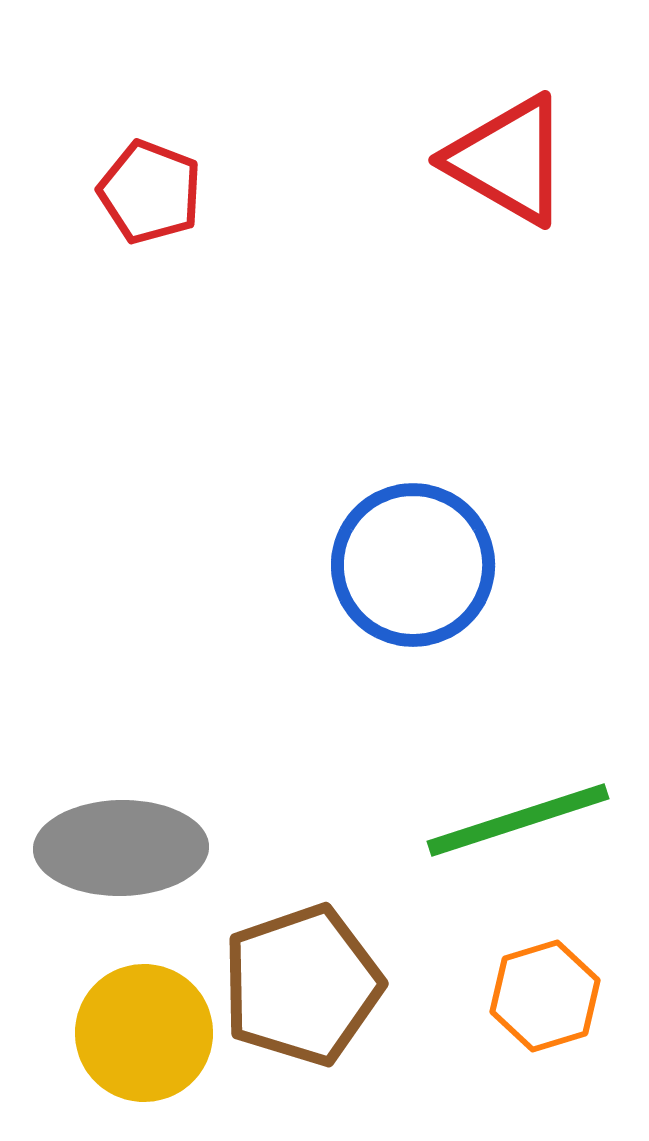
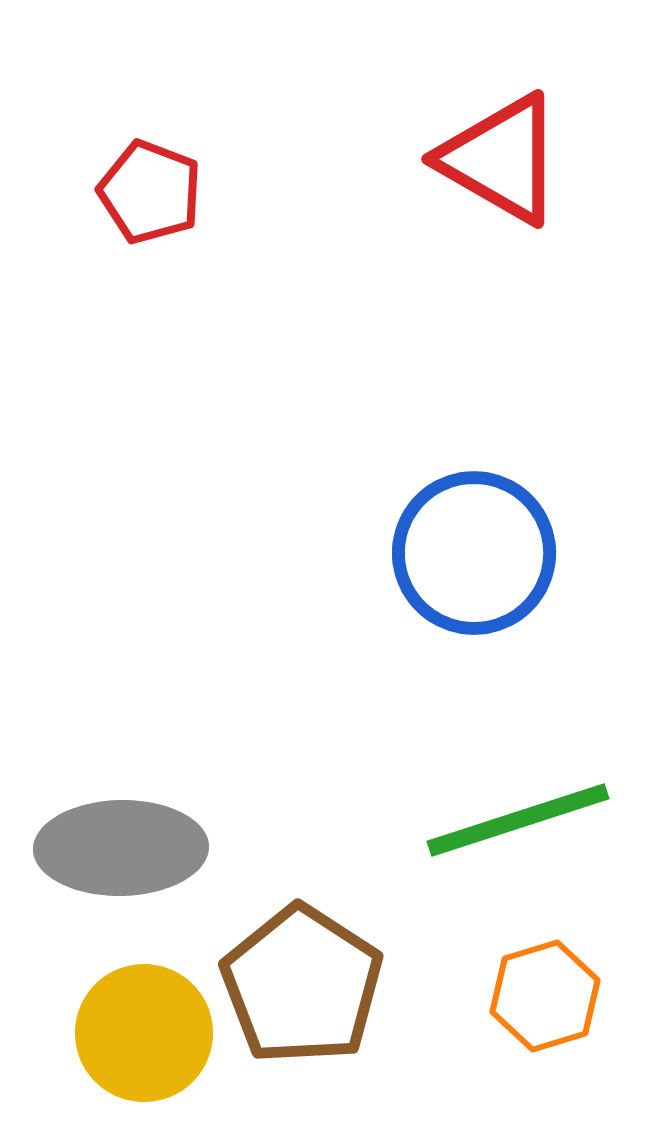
red triangle: moved 7 px left, 1 px up
blue circle: moved 61 px right, 12 px up
brown pentagon: rotated 20 degrees counterclockwise
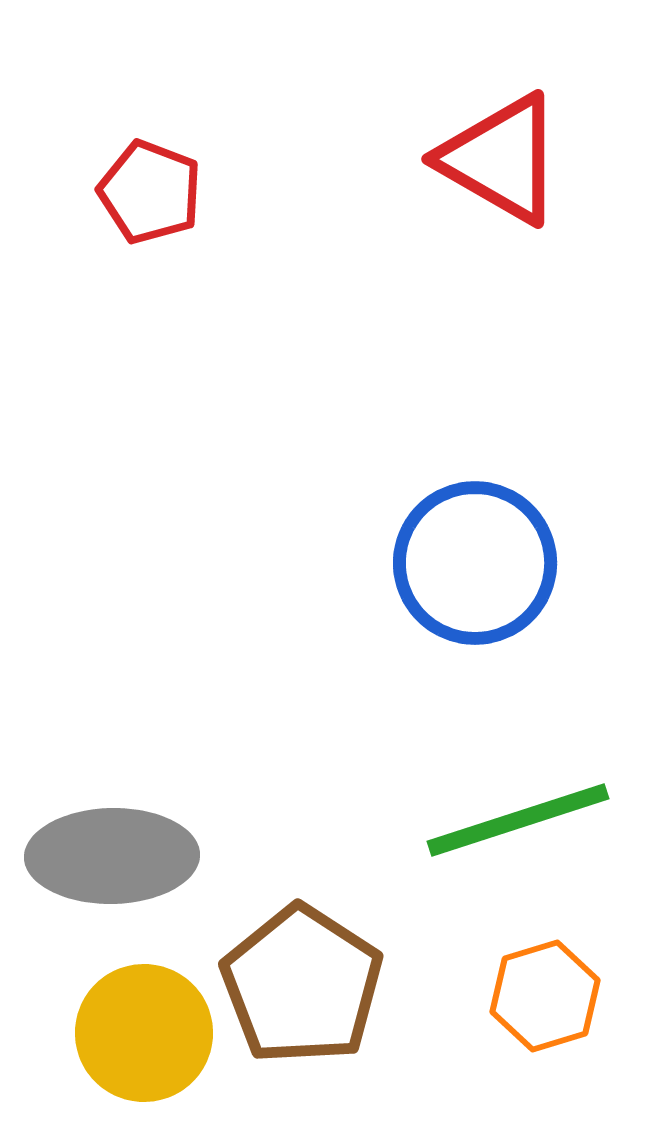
blue circle: moved 1 px right, 10 px down
gray ellipse: moved 9 px left, 8 px down
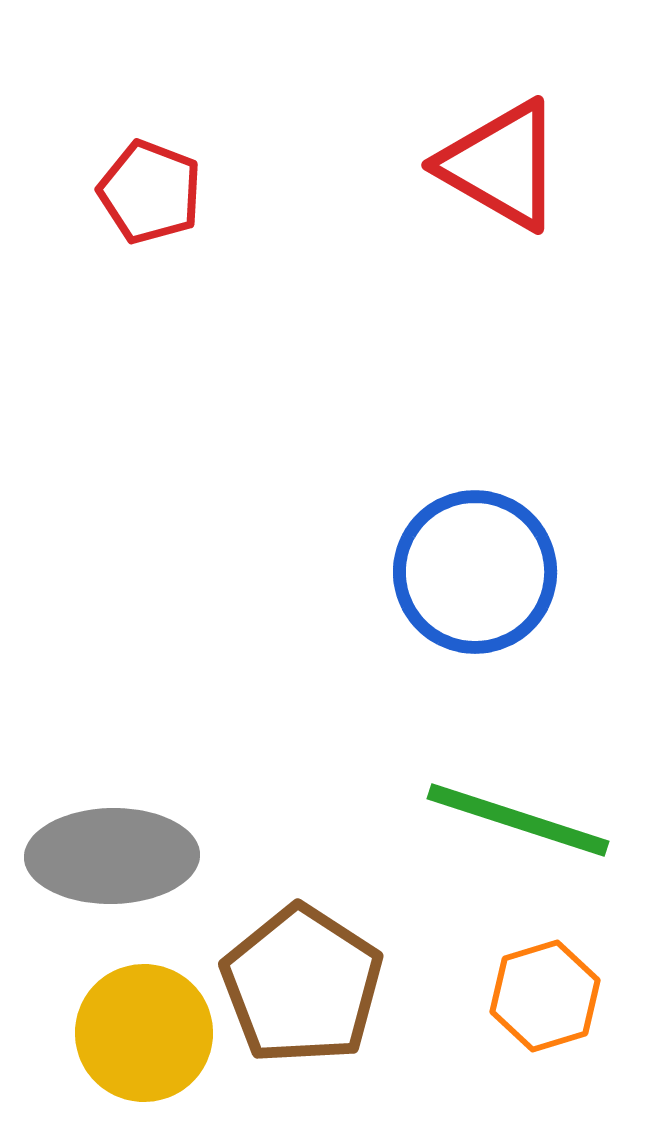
red triangle: moved 6 px down
blue circle: moved 9 px down
green line: rotated 36 degrees clockwise
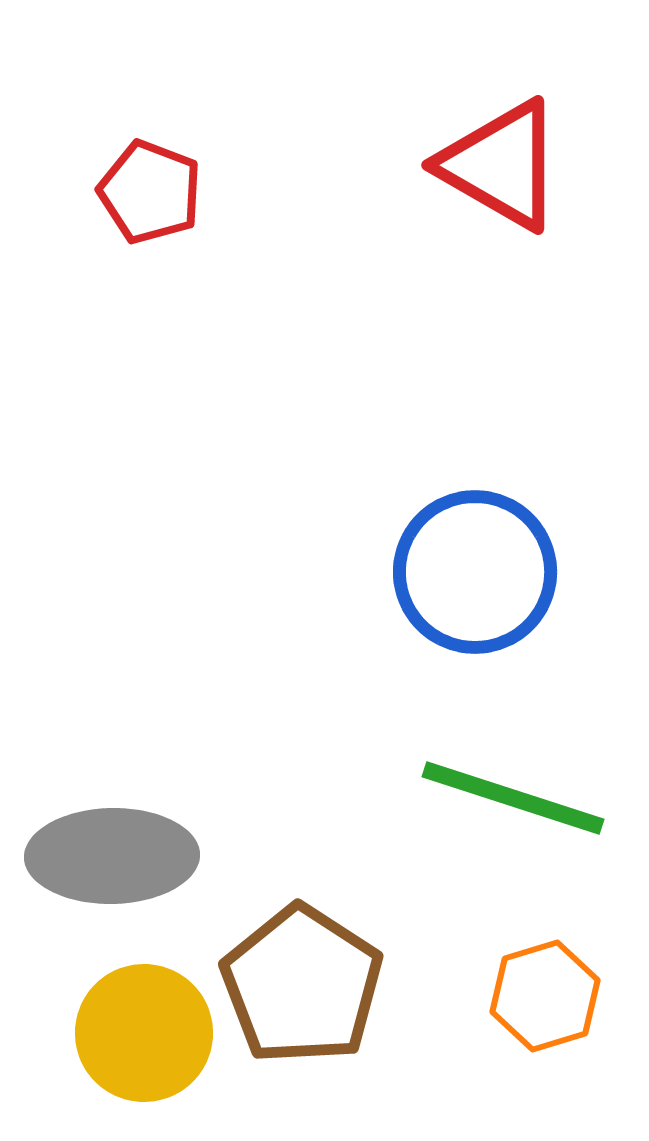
green line: moved 5 px left, 22 px up
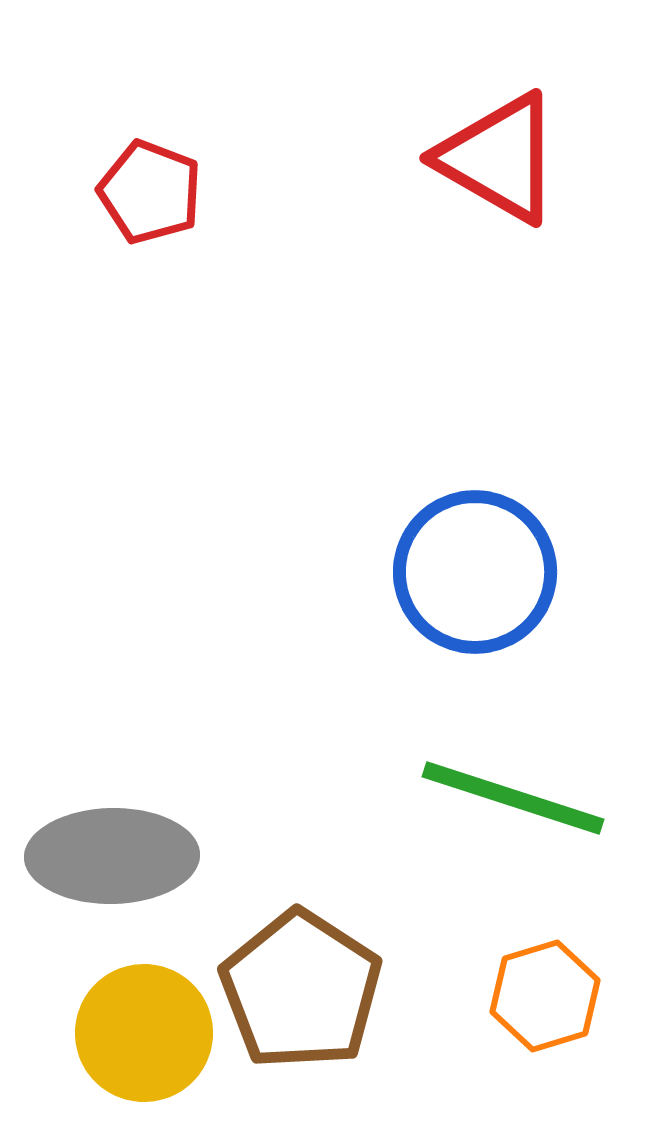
red triangle: moved 2 px left, 7 px up
brown pentagon: moved 1 px left, 5 px down
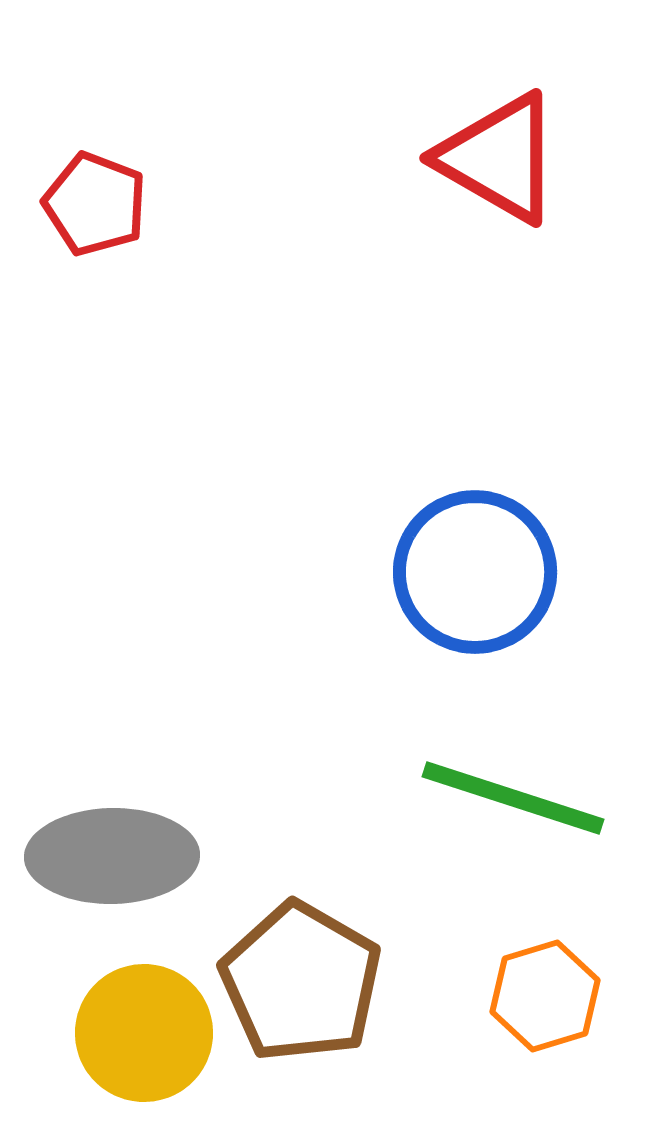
red pentagon: moved 55 px left, 12 px down
brown pentagon: moved 8 px up; rotated 3 degrees counterclockwise
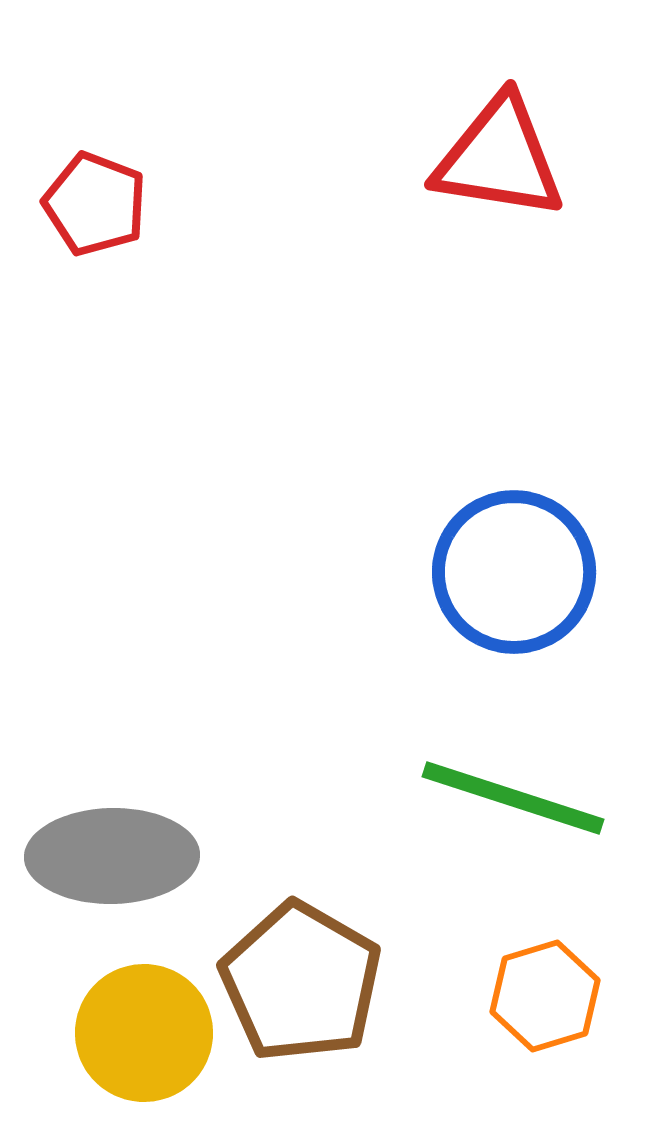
red triangle: rotated 21 degrees counterclockwise
blue circle: moved 39 px right
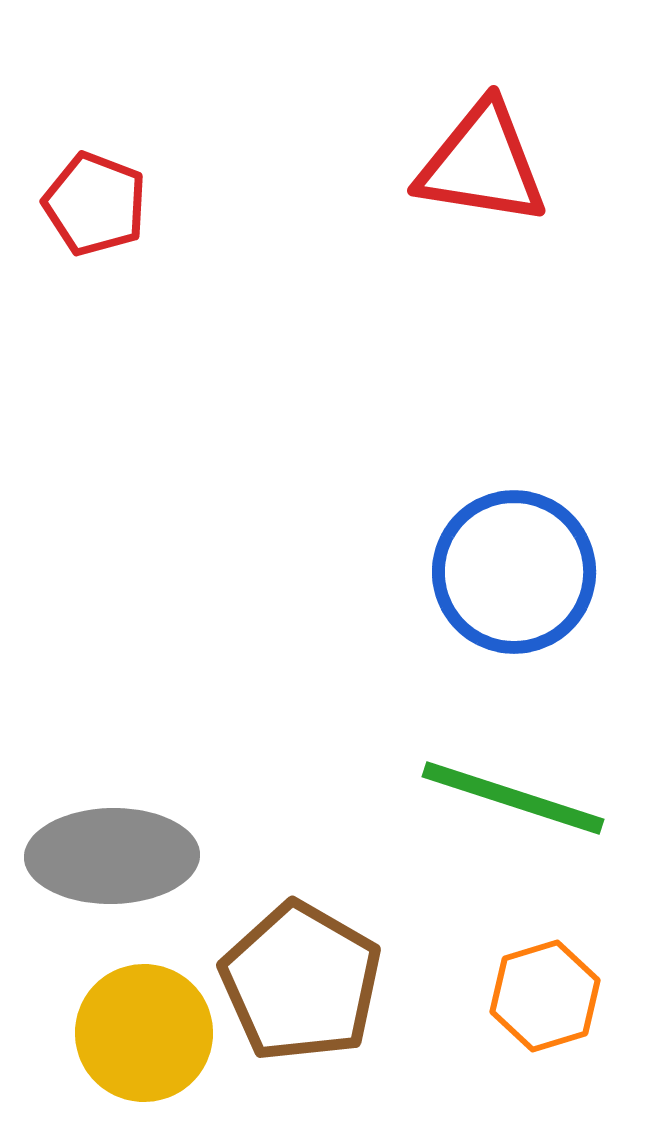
red triangle: moved 17 px left, 6 px down
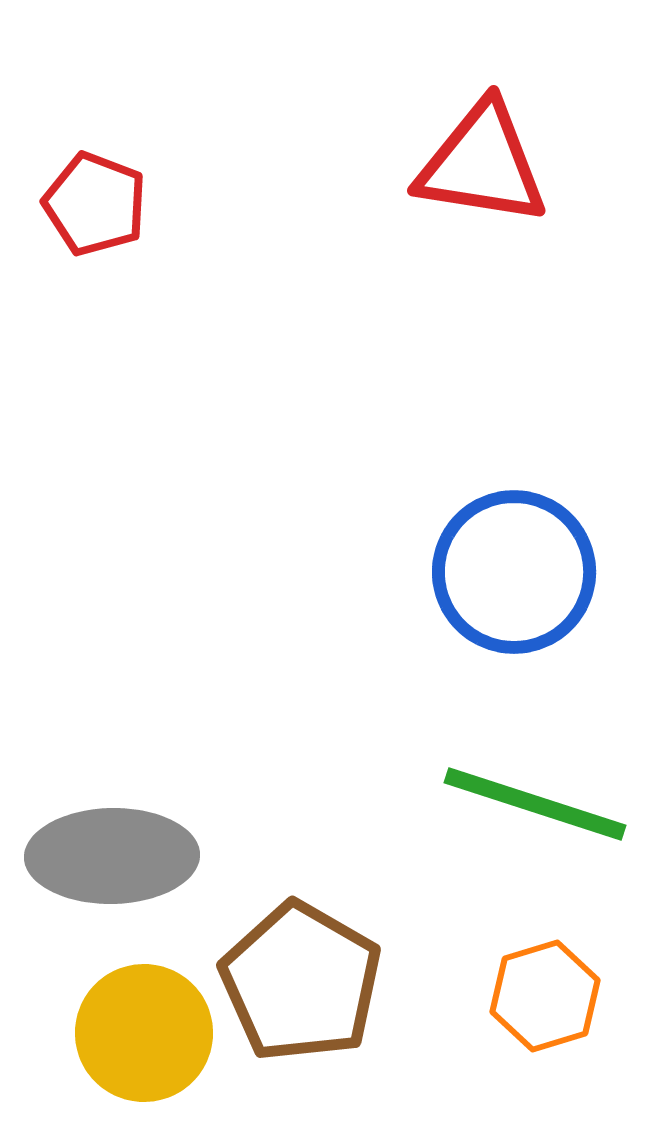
green line: moved 22 px right, 6 px down
